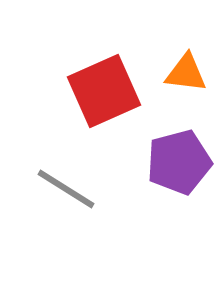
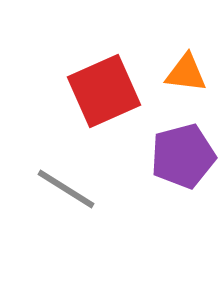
purple pentagon: moved 4 px right, 6 px up
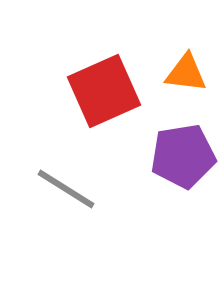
purple pentagon: rotated 6 degrees clockwise
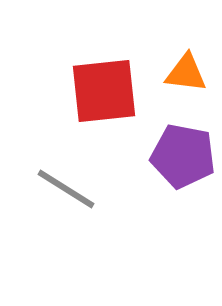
red square: rotated 18 degrees clockwise
purple pentagon: rotated 20 degrees clockwise
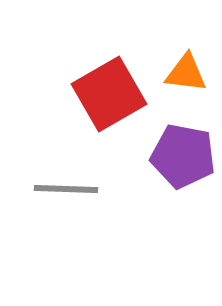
red square: moved 5 px right, 3 px down; rotated 24 degrees counterclockwise
gray line: rotated 30 degrees counterclockwise
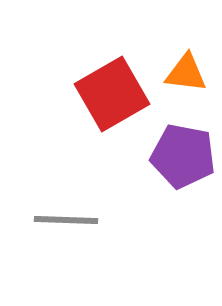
red square: moved 3 px right
gray line: moved 31 px down
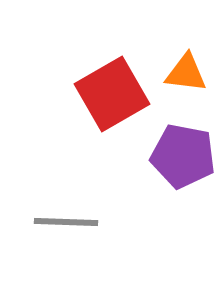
gray line: moved 2 px down
